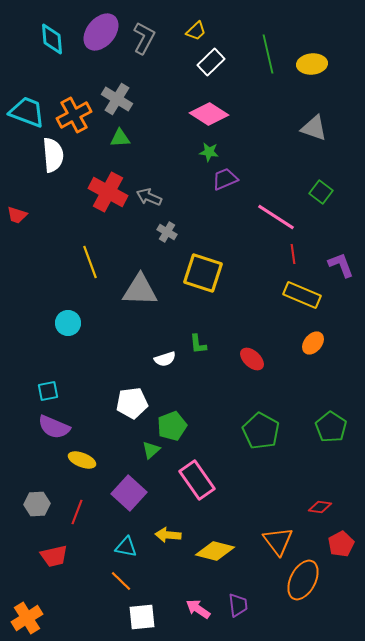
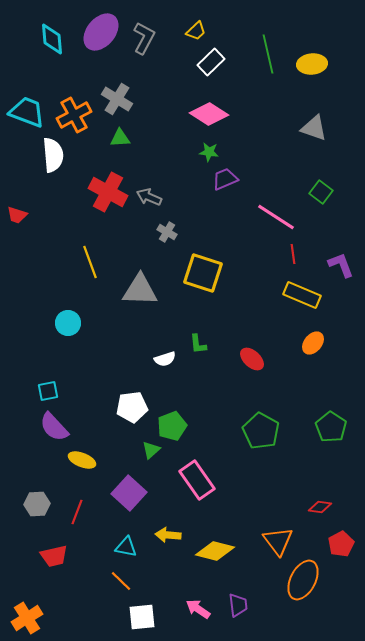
white pentagon at (132, 403): moved 4 px down
purple semicircle at (54, 427): rotated 24 degrees clockwise
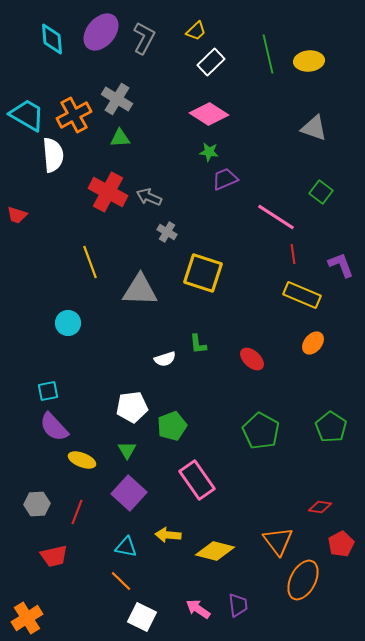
yellow ellipse at (312, 64): moved 3 px left, 3 px up
cyan trapezoid at (27, 112): moved 3 px down; rotated 9 degrees clockwise
green triangle at (151, 450): moved 24 px left; rotated 18 degrees counterclockwise
white square at (142, 617): rotated 32 degrees clockwise
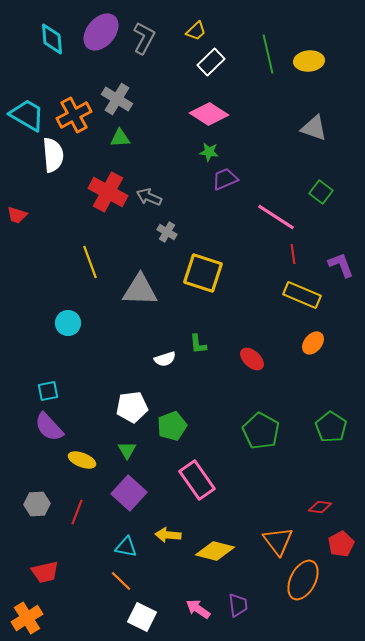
purple semicircle at (54, 427): moved 5 px left
red trapezoid at (54, 556): moved 9 px left, 16 px down
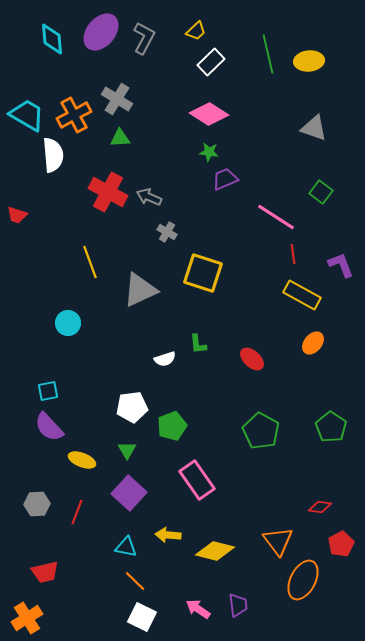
gray triangle at (140, 290): rotated 27 degrees counterclockwise
yellow rectangle at (302, 295): rotated 6 degrees clockwise
orange line at (121, 581): moved 14 px right
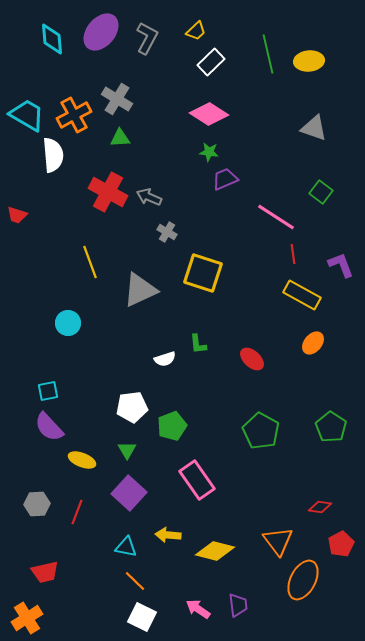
gray L-shape at (144, 38): moved 3 px right
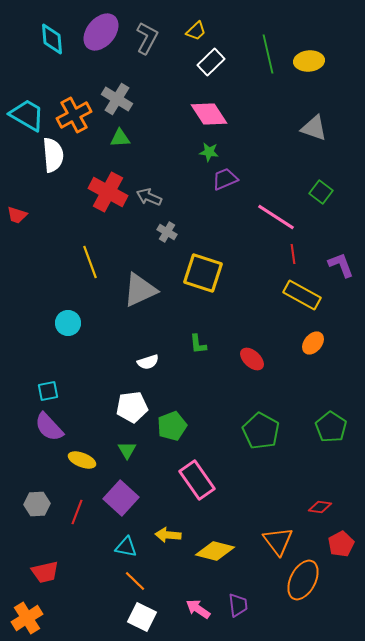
pink diamond at (209, 114): rotated 24 degrees clockwise
white semicircle at (165, 359): moved 17 px left, 3 px down
purple square at (129, 493): moved 8 px left, 5 px down
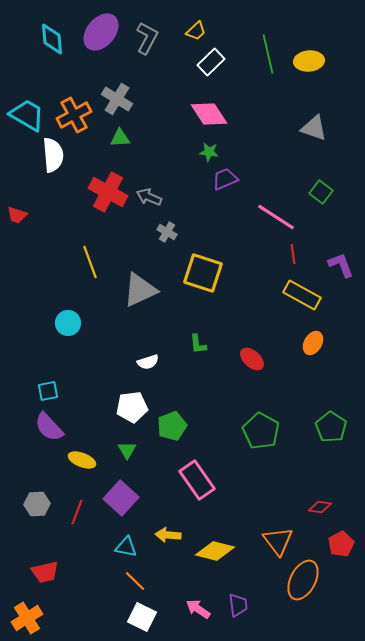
orange ellipse at (313, 343): rotated 10 degrees counterclockwise
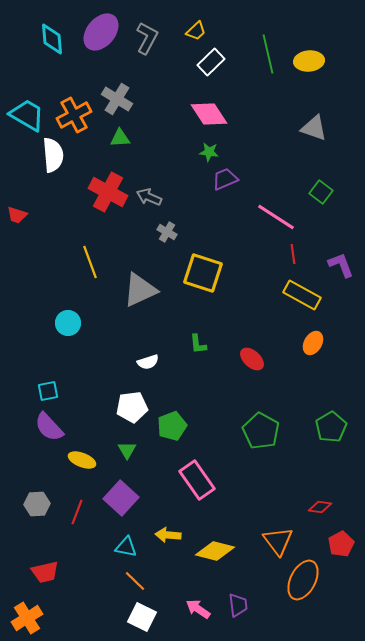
green pentagon at (331, 427): rotated 8 degrees clockwise
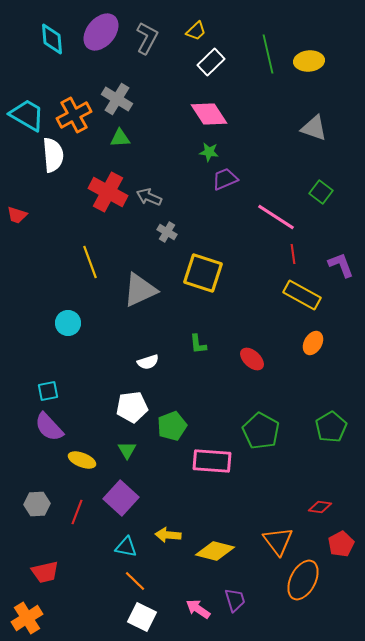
pink rectangle at (197, 480): moved 15 px right, 19 px up; rotated 51 degrees counterclockwise
purple trapezoid at (238, 605): moved 3 px left, 5 px up; rotated 10 degrees counterclockwise
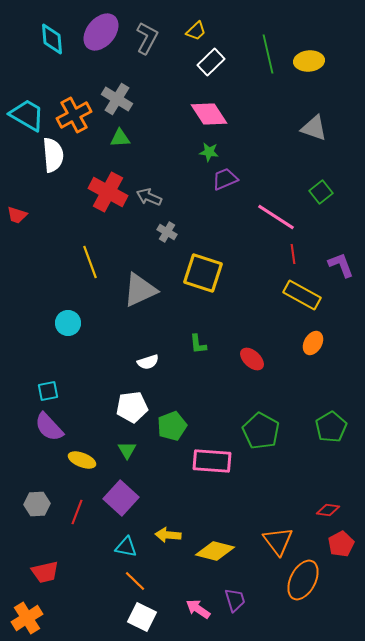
green square at (321, 192): rotated 15 degrees clockwise
red diamond at (320, 507): moved 8 px right, 3 px down
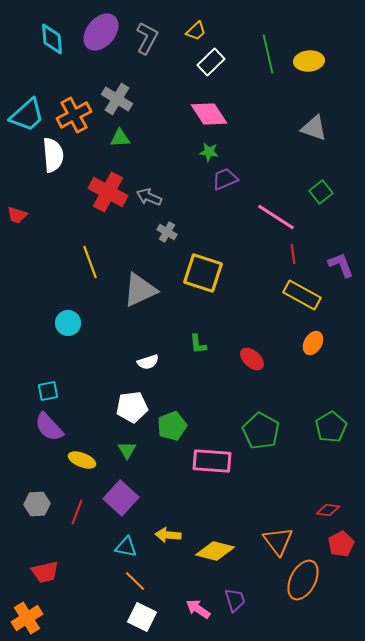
cyan trapezoid at (27, 115): rotated 108 degrees clockwise
